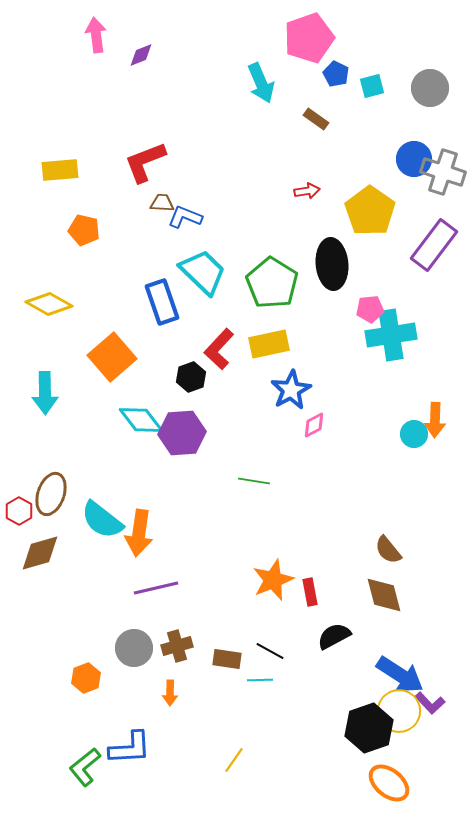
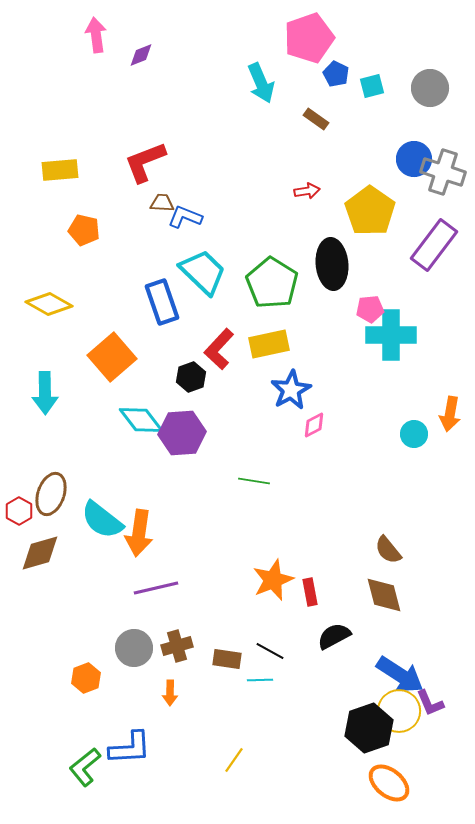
cyan cross at (391, 335): rotated 9 degrees clockwise
orange arrow at (435, 420): moved 15 px right, 6 px up; rotated 8 degrees clockwise
purple L-shape at (430, 703): rotated 20 degrees clockwise
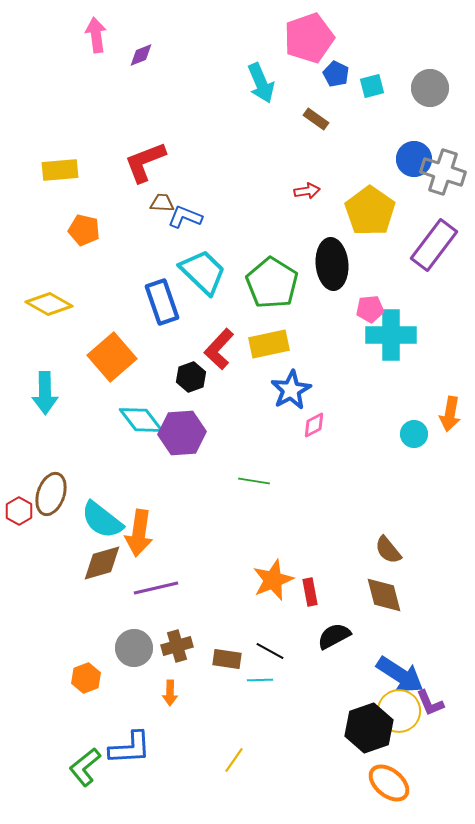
brown diamond at (40, 553): moved 62 px right, 10 px down
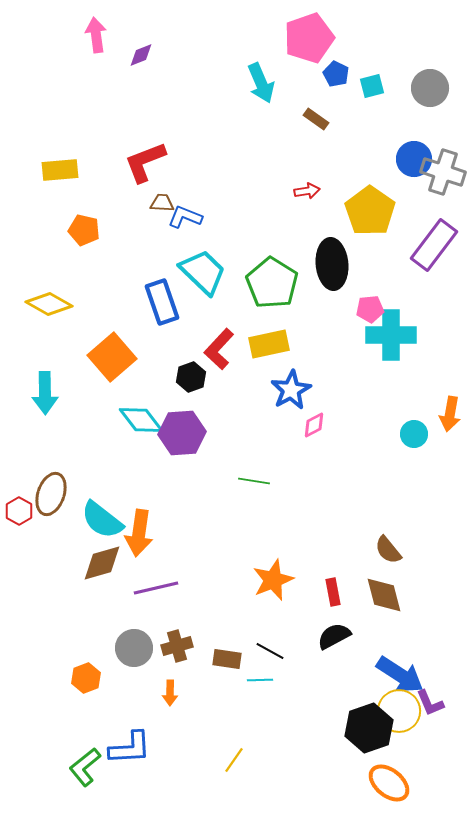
red rectangle at (310, 592): moved 23 px right
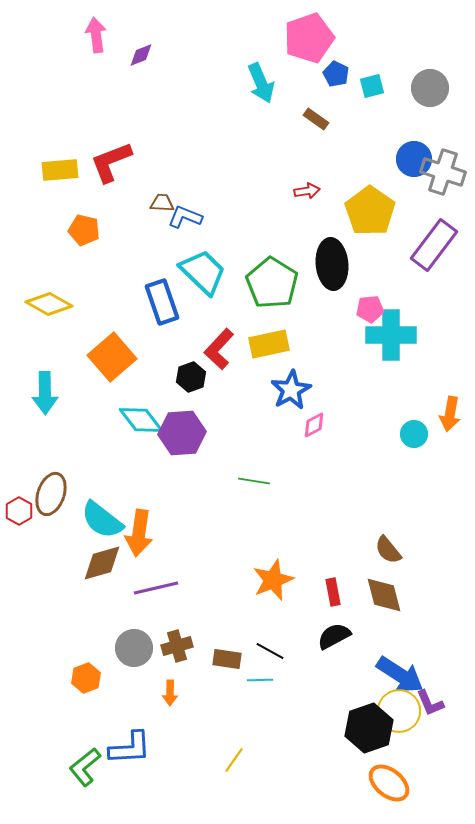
red L-shape at (145, 162): moved 34 px left
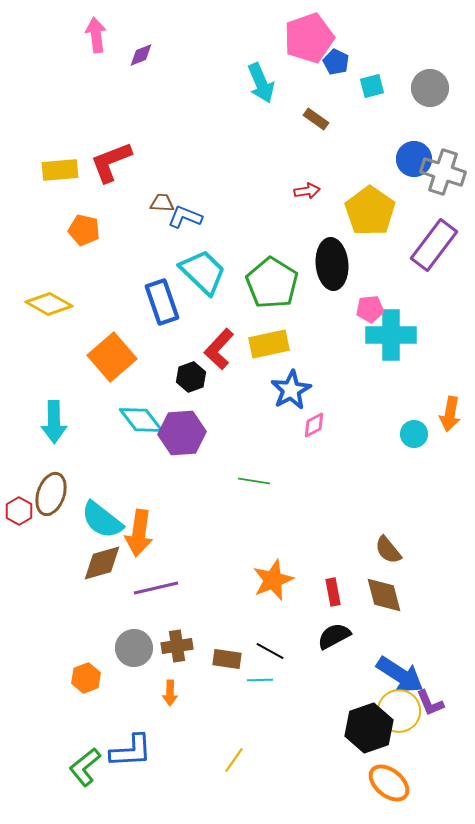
blue pentagon at (336, 74): moved 12 px up
cyan arrow at (45, 393): moved 9 px right, 29 px down
brown cross at (177, 646): rotated 8 degrees clockwise
blue L-shape at (130, 748): moved 1 px right, 3 px down
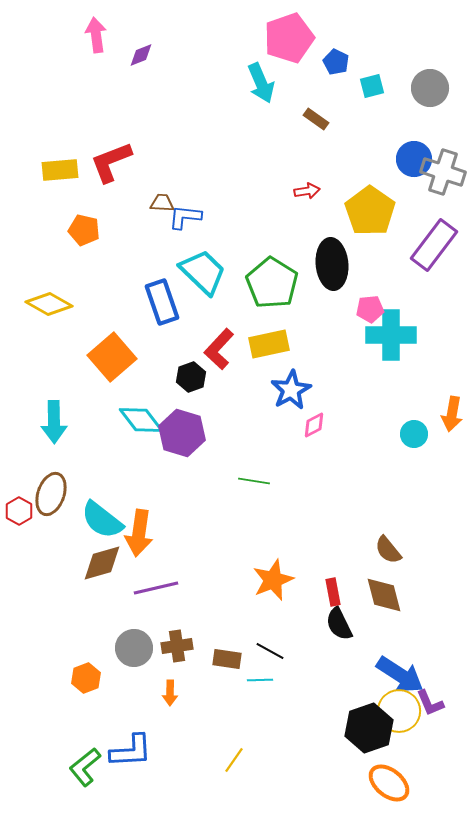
pink pentagon at (309, 38): moved 20 px left
blue L-shape at (185, 217): rotated 16 degrees counterclockwise
orange arrow at (450, 414): moved 2 px right
purple hexagon at (182, 433): rotated 21 degrees clockwise
black semicircle at (334, 636): moved 5 px right, 12 px up; rotated 88 degrees counterclockwise
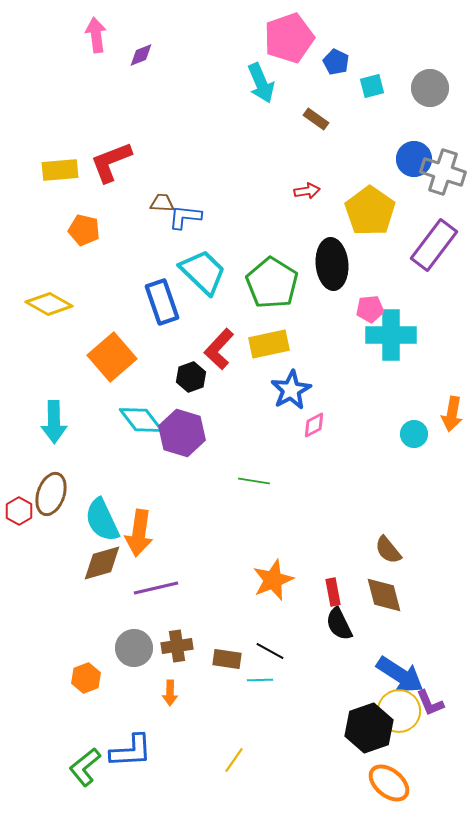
cyan semicircle at (102, 520): rotated 27 degrees clockwise
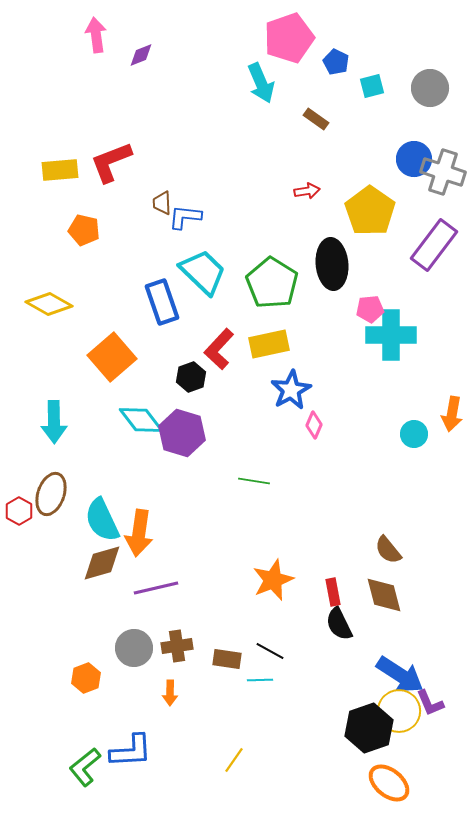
brown trapezoid at (162, 203): rotated 95 degrees counterclockwise
pink diamond at (314, 425): rotated 40 degrees counterclockwise
